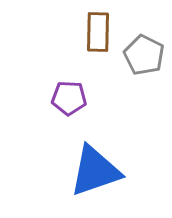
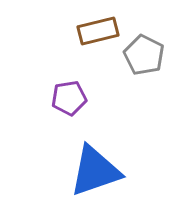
brown rectangle: moved 1 px up; rotated 75 degrees clockwise
purple pentagon: rotated 12 degrees counterclockwise
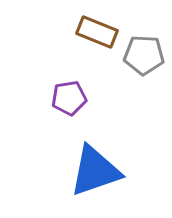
brown rectangle: moved 1 px left, 1 px down; rotated 36 degrees clockwise
gray pentagon: rotated 24 degrees counterclockwise
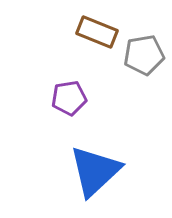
gray pentagon: rotated 12 degrees counterclockwise
blue triangle: rotated 24 degrees counterclockwise
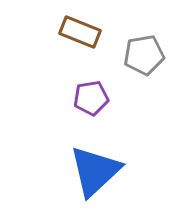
brown rectangle: moved 17 px left
purple pentagon: moved 22 px right
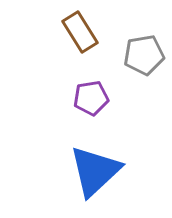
brown rectangle: rotated 36 degrees clockwise
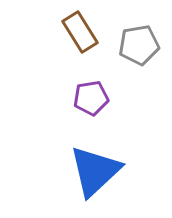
gray pentagon: moved 5 px left, 10 px up
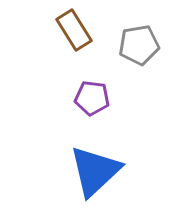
brown rectangle: moved 6 px left, 2 px up
purple pentagon: moved 1 px right; rotated 16 degrees clockwise
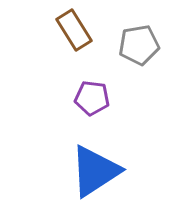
blue triangle: rotated 10 degrees clockwise
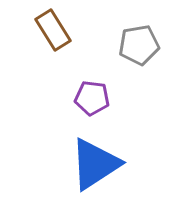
brown rectangle: moved 21 px left
blue triangle: moved 7 px up
